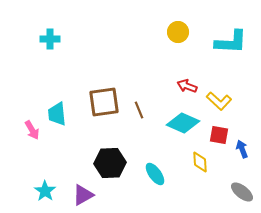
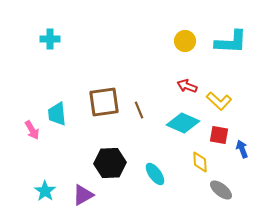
yellow circle: moved 7 px right, 9 px down
gray ellipse: moved 21 px left, 2 px up
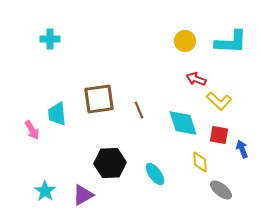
red arrow: moved 9 px right, 7 px up
brown square: moved 5 px left, 3 px up
cyan diamond: rotated 48 degrees clockwise
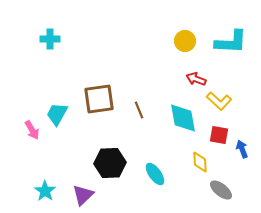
cyan trapezoid: rotated 35 degrees clockwise
cyan diamond: moved 5 px up; rotated 8 degrees clockwise
purple triangle: rotated 15 degrees counterclockwise
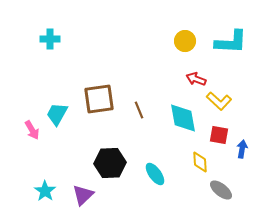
blue arrow: rotated 30 degrees clockwise
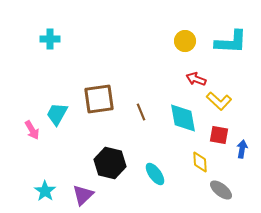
brown line: moved 2 px right, 2 px down
black hexagon: rotated 16 degrees clockwise
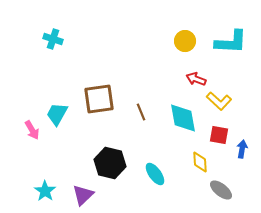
cyan cross: moved 3 px right; rotated 18 degrees clockwise
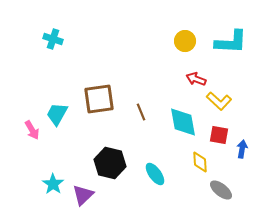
cyan diamond: moved 4 px down
cyan star: moved 8 px right, 7 px up
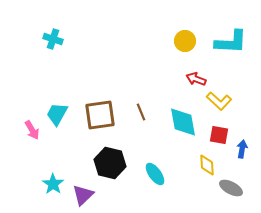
brown square: moved 1 px right, 16 px down
yellow diamond: moved 7 px right, 3 px down
gray ellipse: moved 10 px right, 2 px up; rotated 10 degrees counterclockwise
